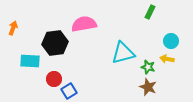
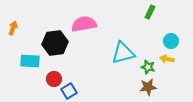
brown star: rotated 30 degrees counterclockwise
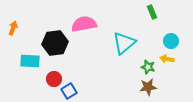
green rectangle: moved 2 px right; rotated 48 degrees counterclockwise
cyan triangle: moved 1 px right, 10 px up; rotated 25 degrees counterclockwise
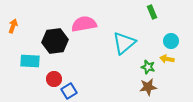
orange arrow: moved 2 px up
black hexagon: moved 2 px up
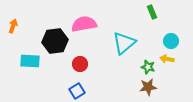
red circle: moved 26 px right, 15 px up
blue square: moved 8 px right
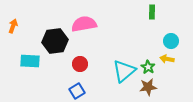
green rectangle: rotated 24 degrees clockwise
cyan triangle: moved 28 px down
green star: rotated 16 degrees clockwise
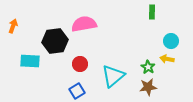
cyan triangle: moved 11 px left, 5 px down
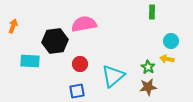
blue square: rotated 21 degrees clockwise
